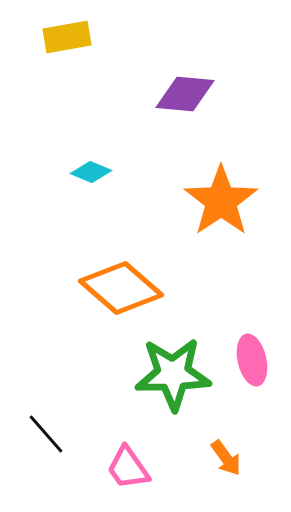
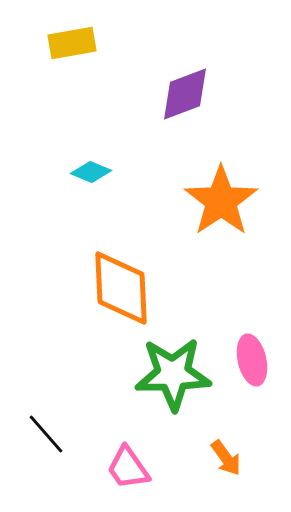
yellow rectangle: moved 5 px right, 6 px down
purple diamond: rotated 26 degrees counterclockwise
orange diamond: rotated 46 degrees clockwise
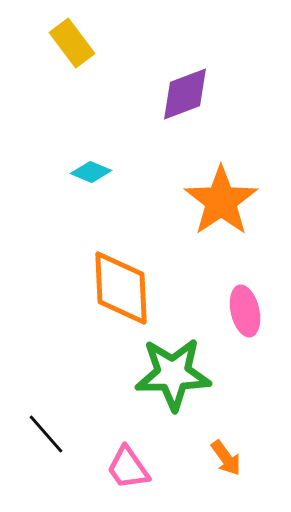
yellow rectangle: rotated 63 degrees clockwise
pink ellipse: moved 7 px left, 49 px up
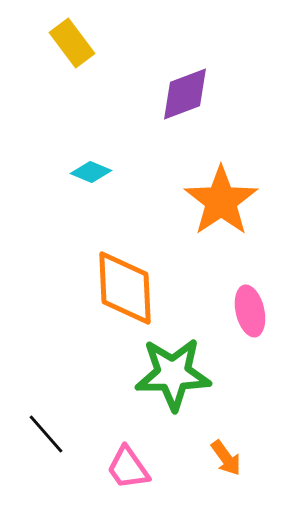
orange diamond: moved 4 px right
pink ellipse: moved 5 px right
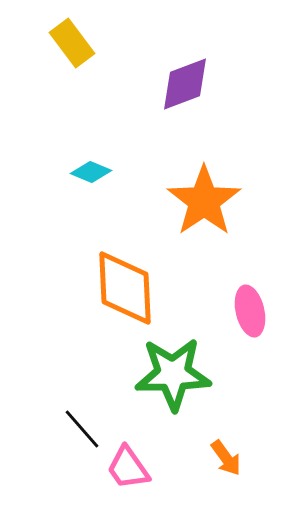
purple diamond: moved 10 px up
orange star: moved 17 px left
black line: moved 36 px right, 5 px up
